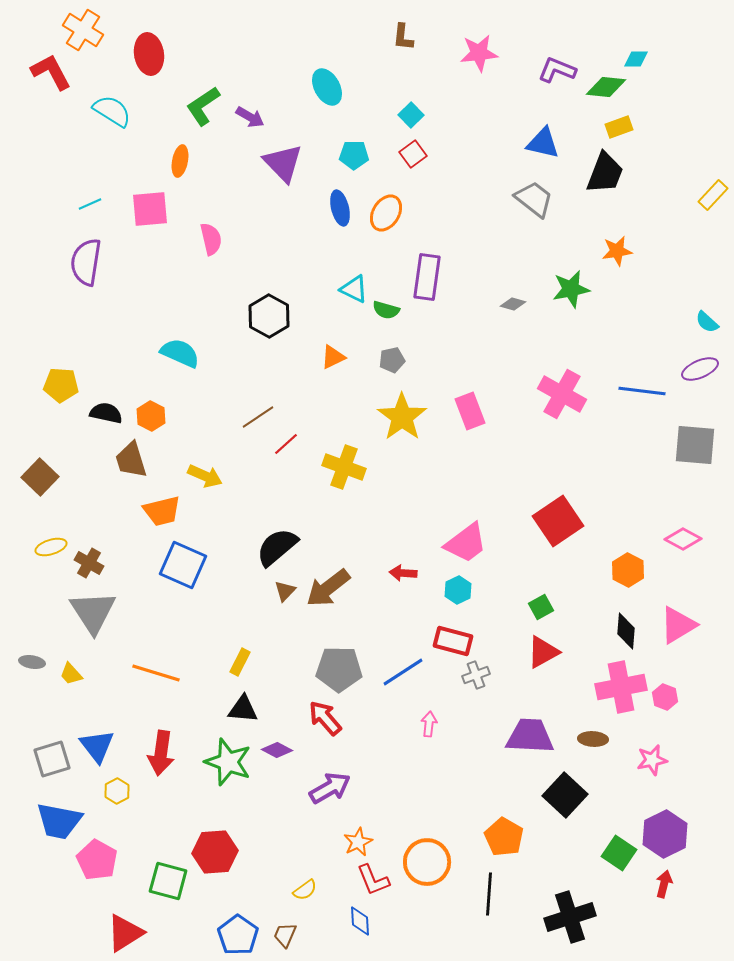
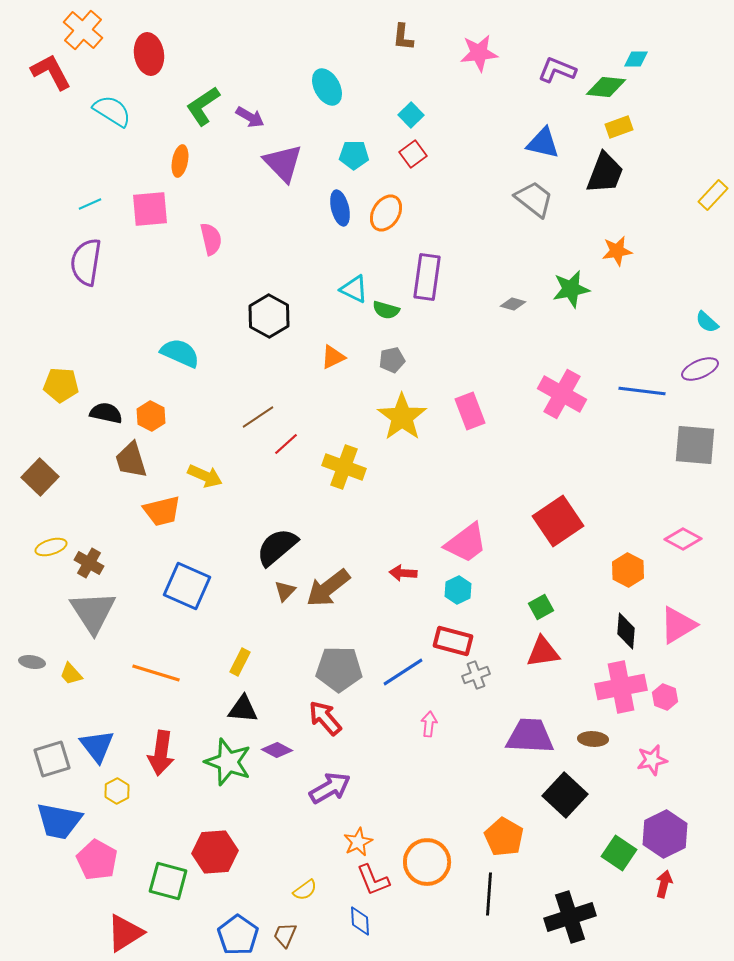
orange cross at (83, 30): rotated 9 degrees clockwise
blue square at (183, 565): moved 4 px right, 21 px down
red triangle at (543, 652): rotated 21 degrees clockwise
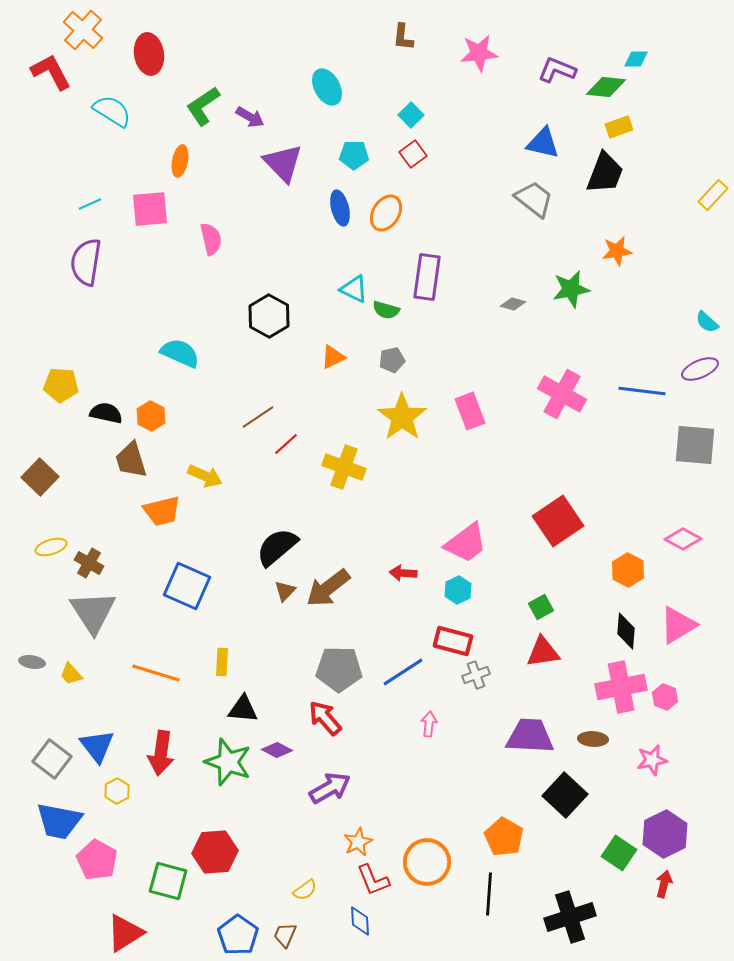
yellow rectangle at (240, 662): moved 18 px left; rotated 24 degrees counterclockwise
gray square at (52, 759): rotated 36 degrees counterclockwise
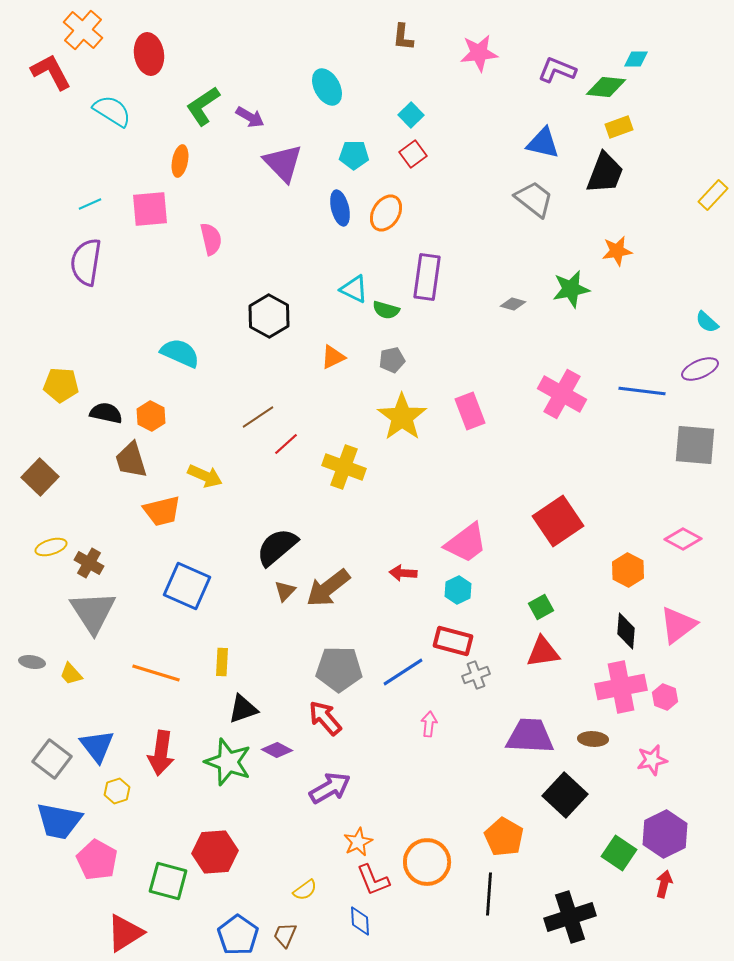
pink triangle at (678, 625): rotated 6 degrees counterclockwise
black triangle at (243, 709): rotated 24 degrees counterclockwise
yellow hexagon at (117, 791): rotated 10 degrees clockwise
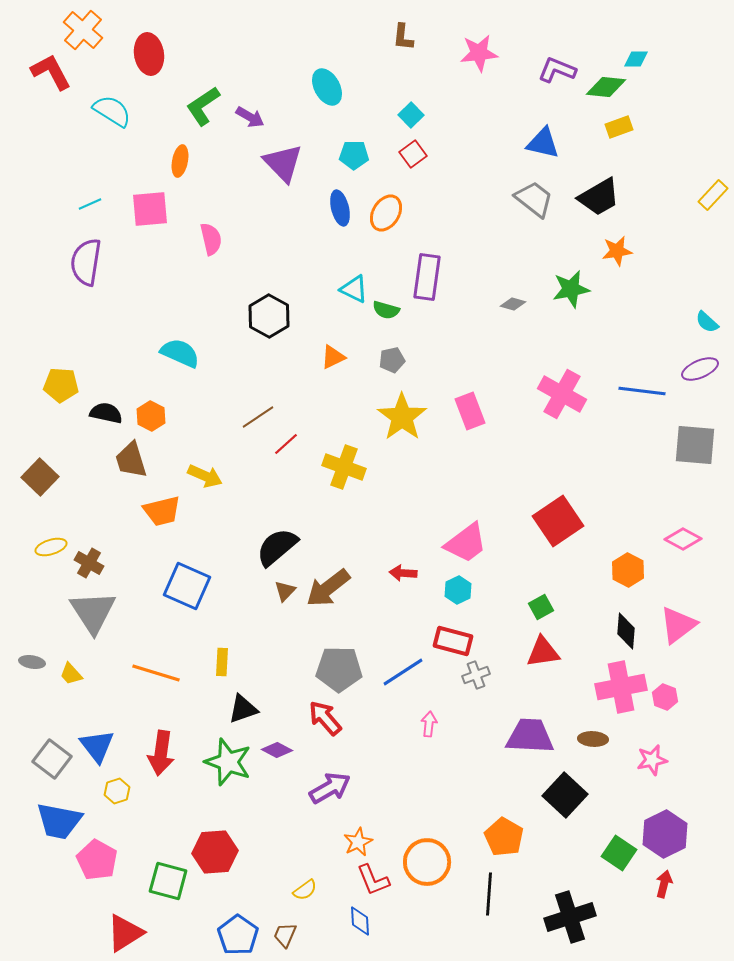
black trapezoid at (605, 173): moved 6 px left, 24 px down; rotated 39 degrees clockwise
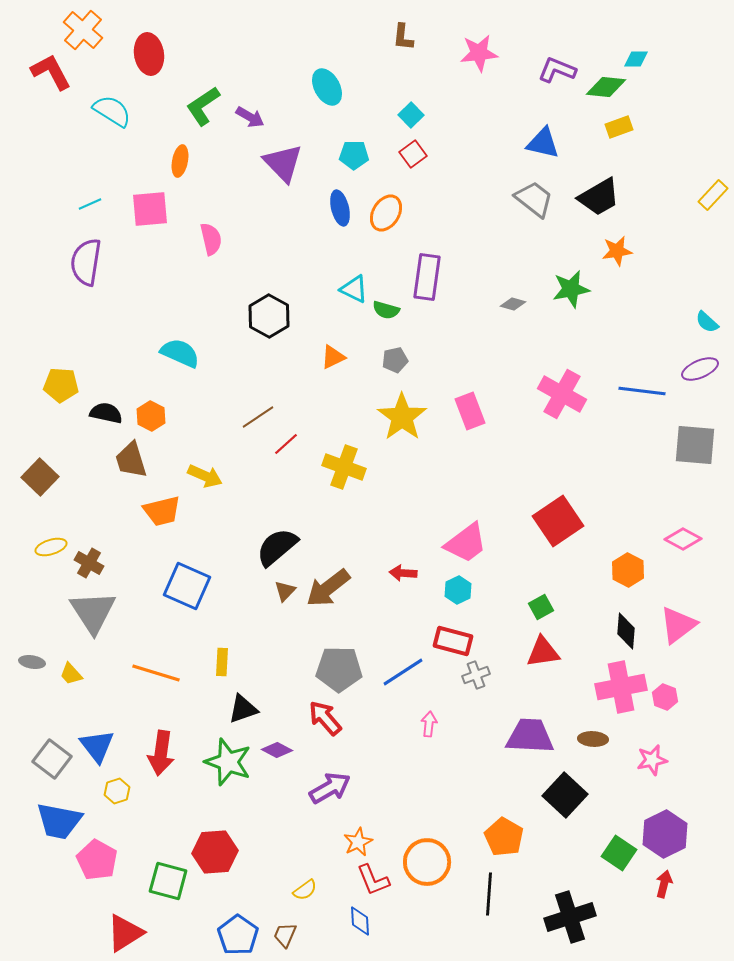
gray pentagon at (392, 360): moved 3 px right
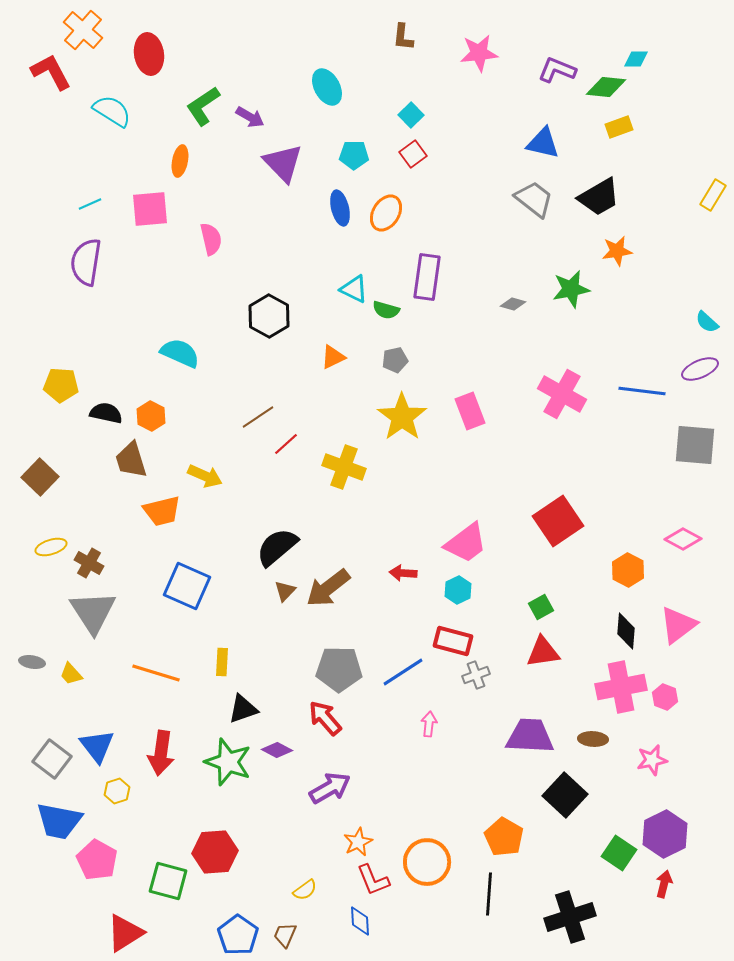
yellow rectangle at (713, 195): rotated 12 degrees counterclockwise
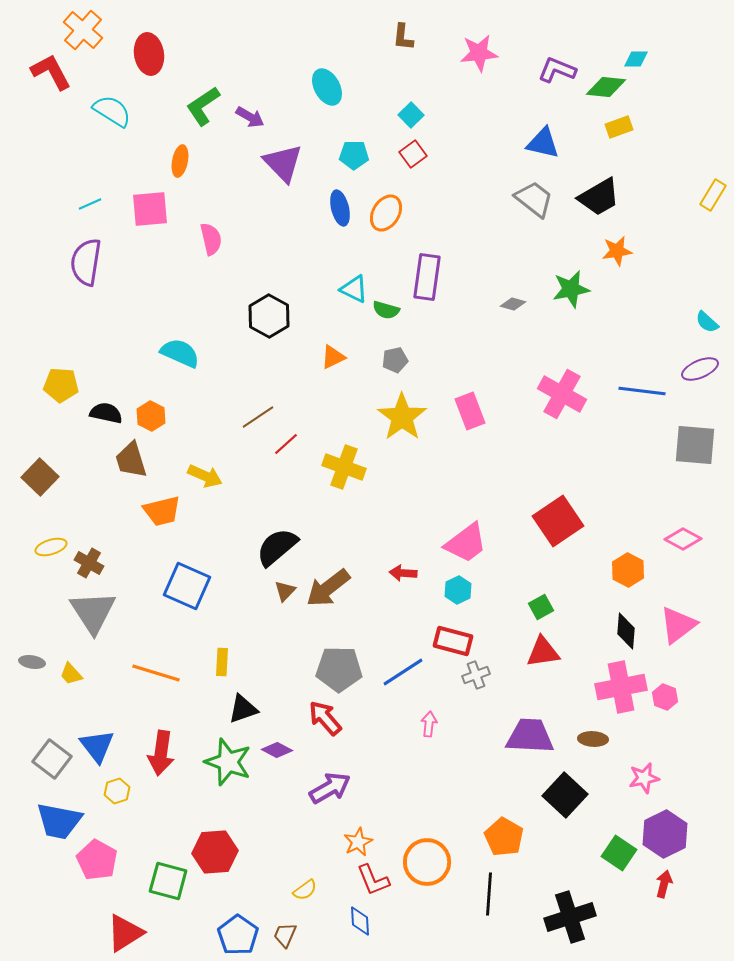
pink star at (652, 760): moved 8 px left, 18 px down
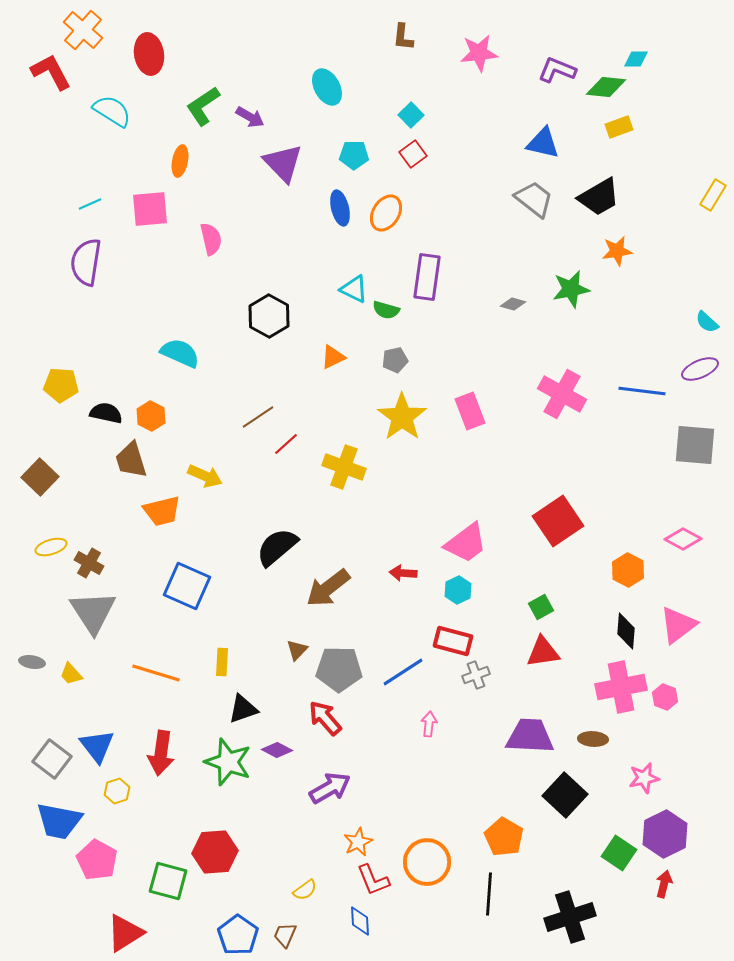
brown triangle at (285, 591): moved 12 px right, 59 px down
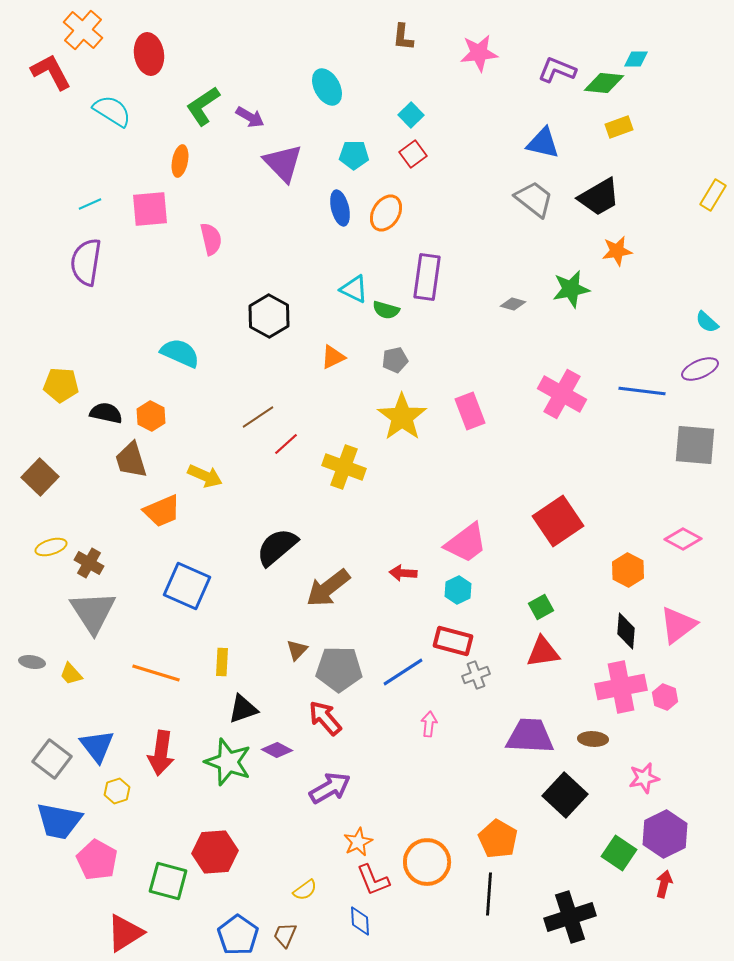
green diamond at (606, 87): moved 2 px left, 4 px up
orange trapezoid at (162, 511): rotated 9 degrees counterclockwise
orange pentagon at (504, 837): moved 6 px left, 2 px down
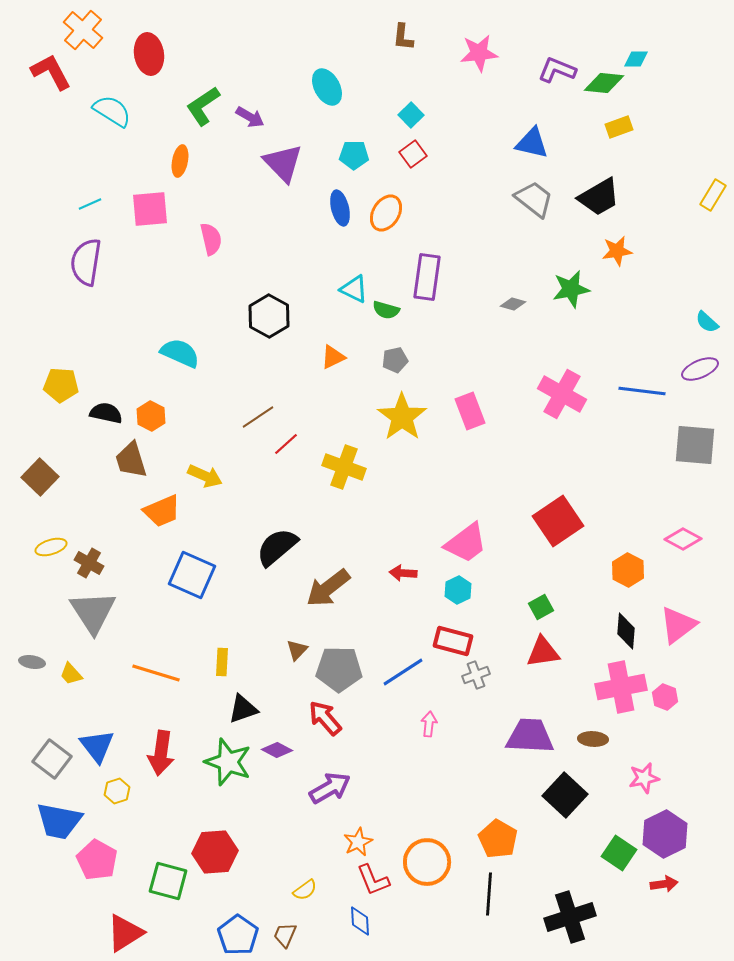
blue triangle at (543, 143): moved 11 px left
blue square at (187, 586): moved 5 px right, 11 px up
red arrow at (664, 884): rotated 68 degrees clockwise
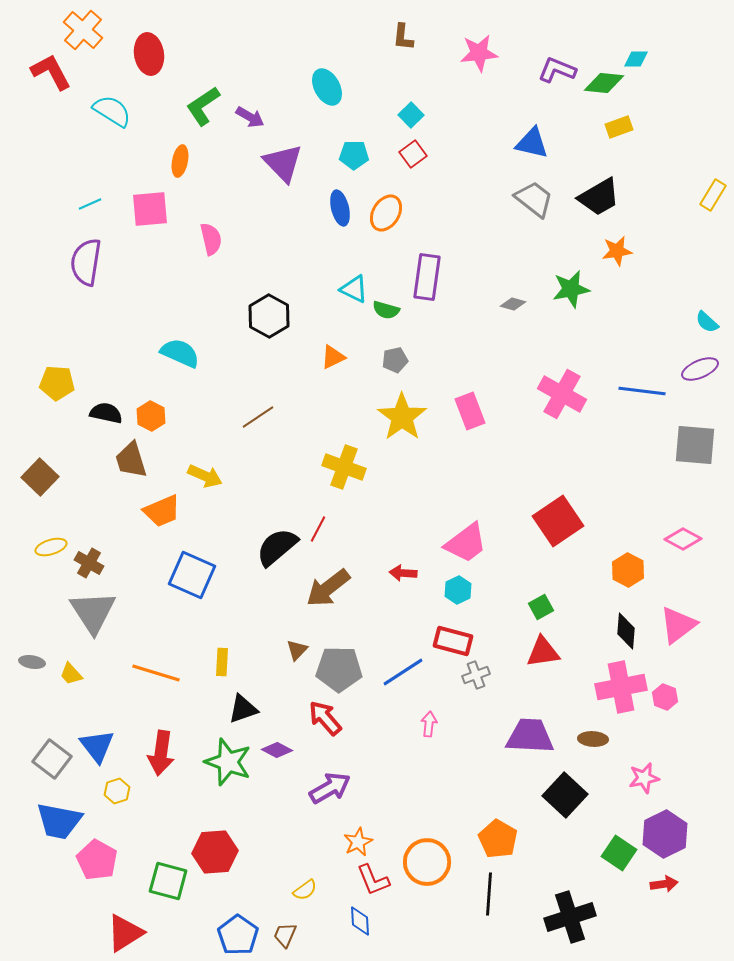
yellow pentagon at (61, 385): moved 4 px left, 2 px up
red line at (286, 444): moved 32 px right, 85 px down; rotated 20 degrees counterclockwise
